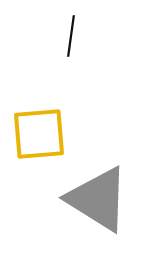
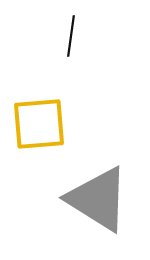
yellow square: moved 10 px up
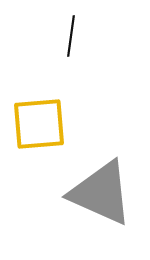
gray triangle: moved 3 px right, 6 px up; rotated 8 degrees counterclockwise
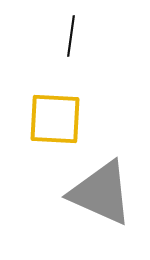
yellow square: moved 16 px right, 5 px up; rotated 8 degrees clockwise
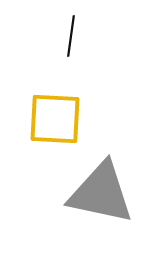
gray triangle: rotated 12 degrees counterclockwise
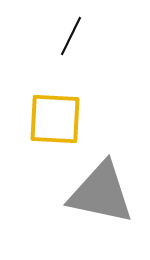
black line: rotated 18 degrees clockwise
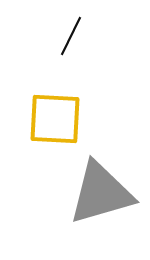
gray triangle: rotated 28 degrees counterclockwise
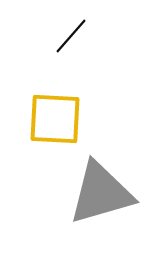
black line: rotated 15 degrees clockwise
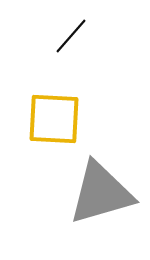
yellow square: moved 1 px left
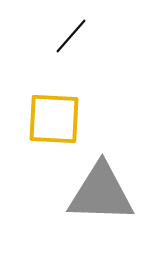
gray triangle: rotated 18 degrees clockwise
